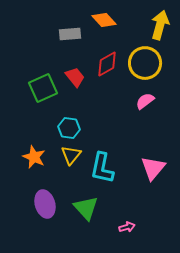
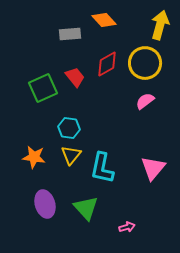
orange star: rotated 15 degrees counterclockwise
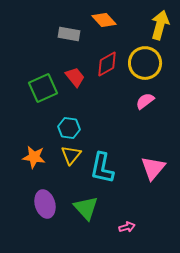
gray rectangle: moved 1 px left; rotated 15 degrees clockwise
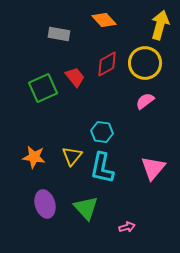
gray rectangle: moved 10 px left
cyan hexagon: moved 33 px right, 4 px down
yellow triangle: moved 1 px right, 1 px down
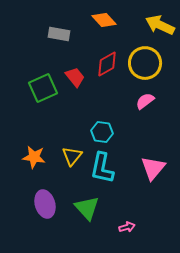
yellow arrow: rotated 80 degrees counterclockwise
green triangle: moved 1 px right
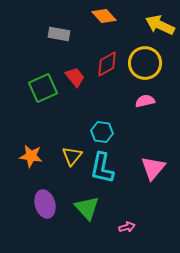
orange diamond: moved 4 px up
pink semicircle: rotated 24 degrees clockwise
orange star: moved 3 px left, 1 px up
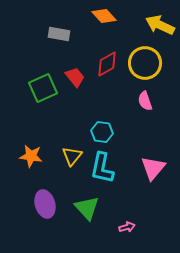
pink semicircle: rotated 96 degrees counterclockwise
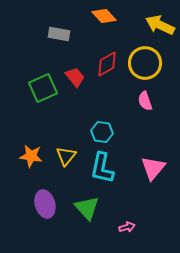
yellow triangle: moved 6 px left
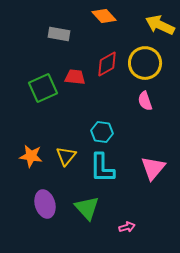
red trapezoid: rotated 45 degrees counterclockwise
cyan L-shape: rotated 12 degrees counterclockwise
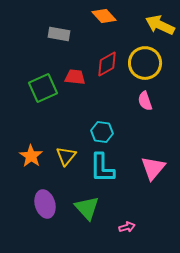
orange star: rotated 25 degrees clockwise
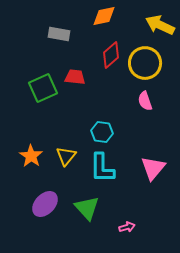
orange diamond: rotated 60 degrees counterclockwise
red diamond: moved 4 px right, 9 px up; rotated 12 degrees counterclockwise
purple ellipse: rotated 60 degrees clockwise
